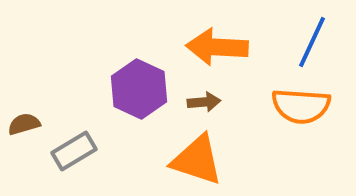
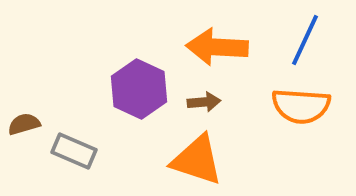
blue line: moved 7 px left, 2 px up
gray rectangle: rotated 54 degrees clockwise
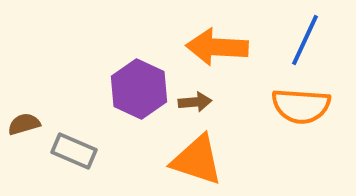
brown arrow: moved 9 px left
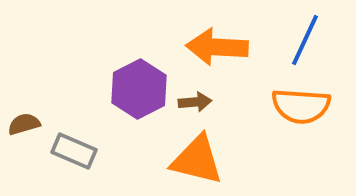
purple hexagon: rotated 8 degrees clockwise
orange triangle: rotated 4 degrees counterclockwise
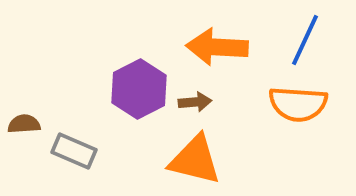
orange semicircle: moved 3 px left, 2 px up
brown semicircle: rotated 12 degrees clockwise
orange triangle: moved 2 px left
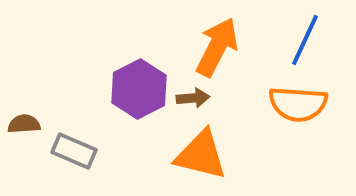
orange arrow: rotated 114 degrees clockwise
brown arrow: moved 2 px left, 4 px up
orange triangle: moved 6 px right, 5 px up
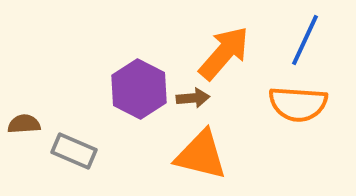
orange arrow: moved 7 px right, 6 px down; rotated 14 degrees clockwise
purple hexagon: rotated 6 degrees counterclockwise
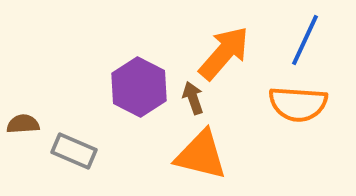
purple hexagon: moved 2 px up
brown arrow: rotated 104 degrees counterclockwise
brown semicircle: moved 1 px left
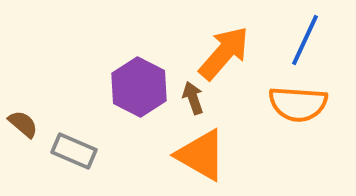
brown semicircle: rotated 44 degrees clockwise
orange triangle: rotated 16 degrees clockwise
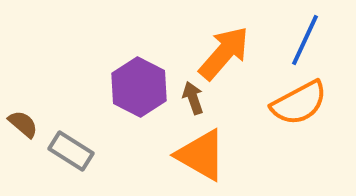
orange semicircle: moved 1 px right, 1 px up; rotated 32 degrees counterclockwise
gray rectangle: moved 3 px left; rotated 9 degrees clockwise
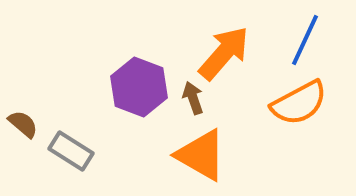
purple hexagon: rotated 6 degrees counterclockwise
